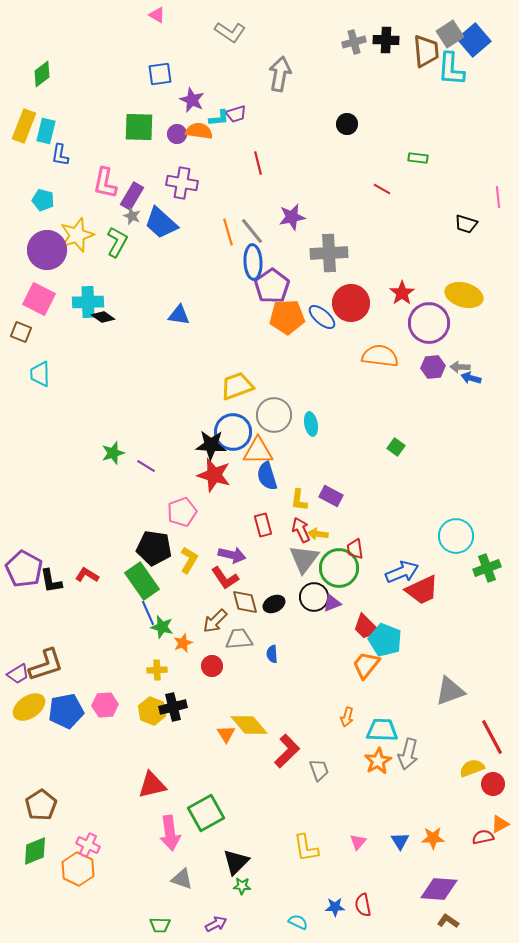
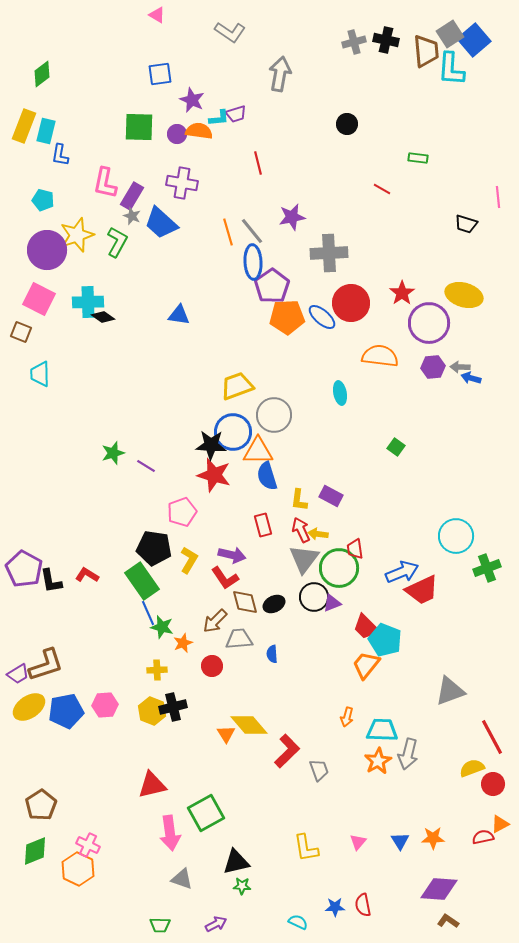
black cross at (386, 40): rotated 10 degrees clockwise
cyan ellipse at (311, 424): moved 29 px right, 31 px up
black triangle at (236, 862): rotated 32 degrees clockwise
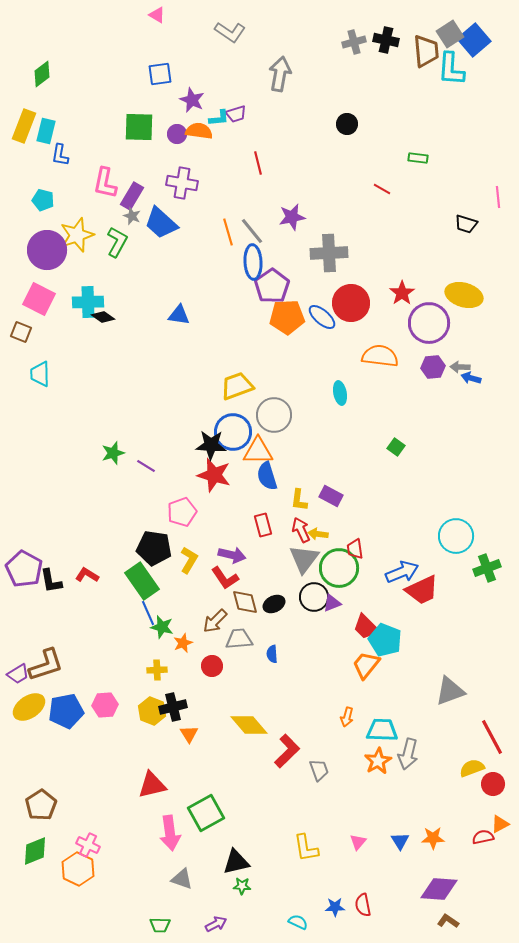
orange triangle at (226, 734): moved 37 px left
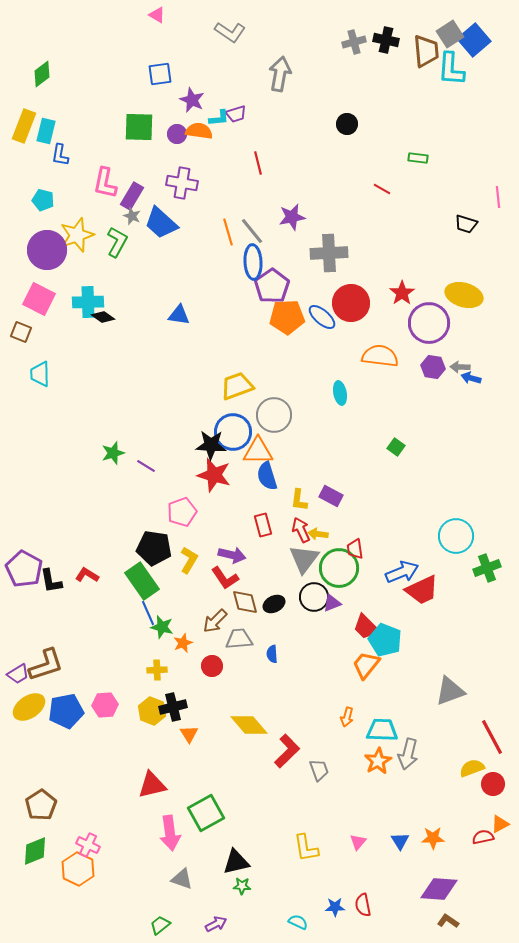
purple hexagon at (433, 367): rotated 15 degrees clockwise
green trapezoid at (160, 925): rotated 140 degrees clockwise
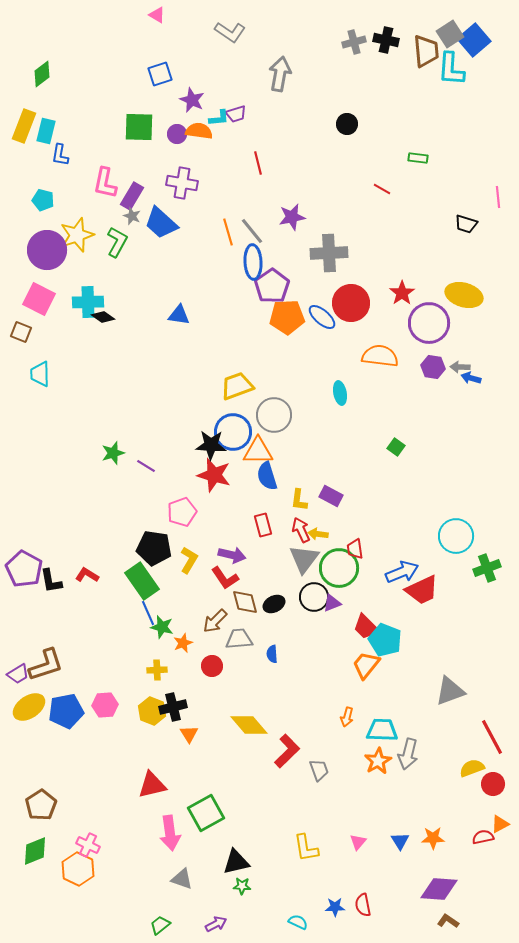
blue square at (160, 74): rotated 10 degrees counterclockwise
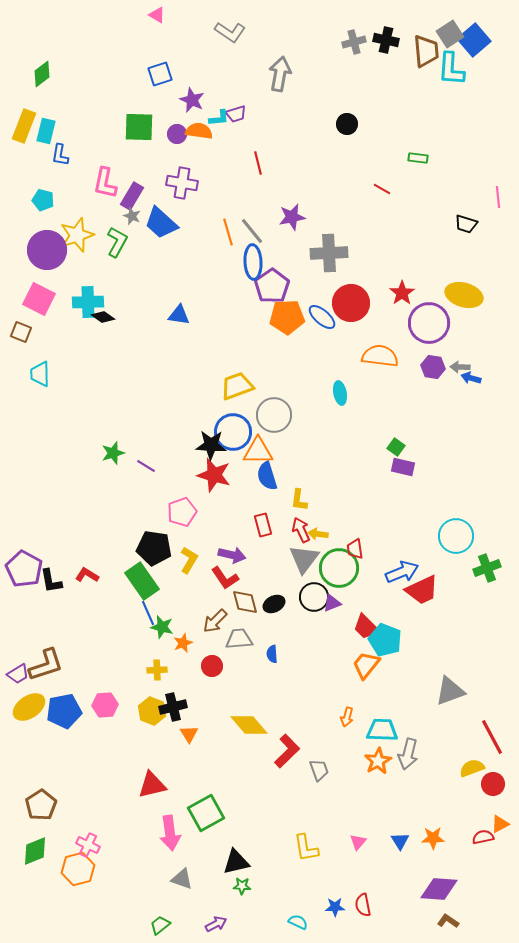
purple rectangle at (331, 496): moved 72 px right, 29 px up; rotated 15 degrees counterclockwise
blue pentagon at (66, 711): moved 2 px left
orange hexagon at (78, 869): rotated 20 degrees clockwise
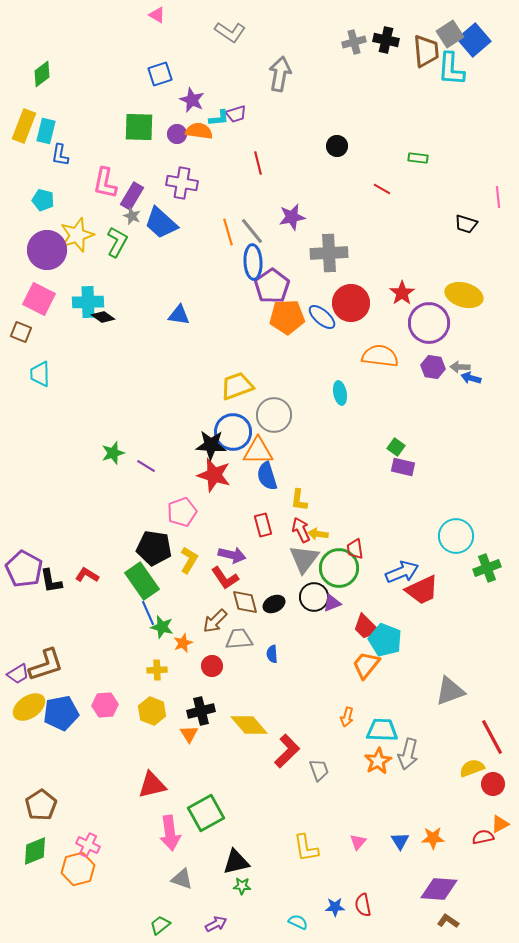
black circle at (347, 124): moved 10 px left, 22 px down
black cross at (173, 707): moved 28 px right, 4 px down
blue pentagon at (64, 711): moved 3 px left, 2 px down
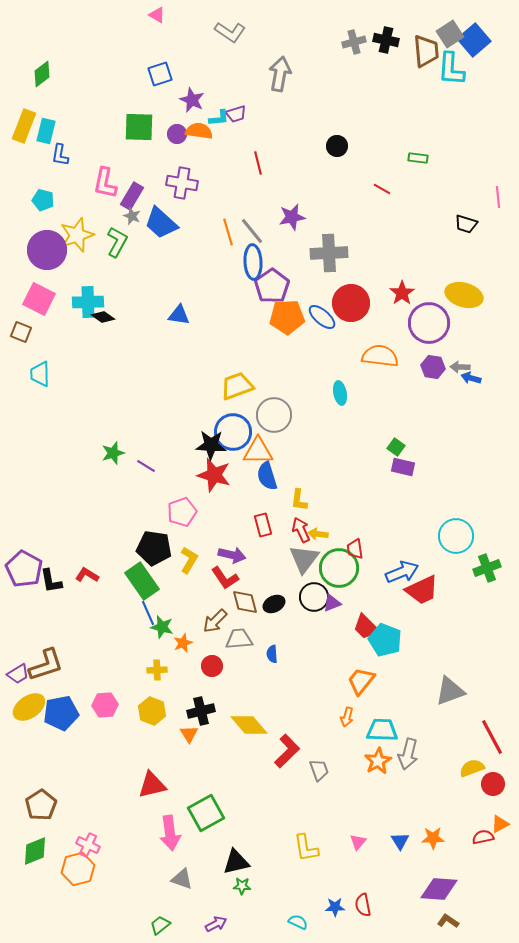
orange trapezoid at (366, 665): moved 5 px left, 16 px down
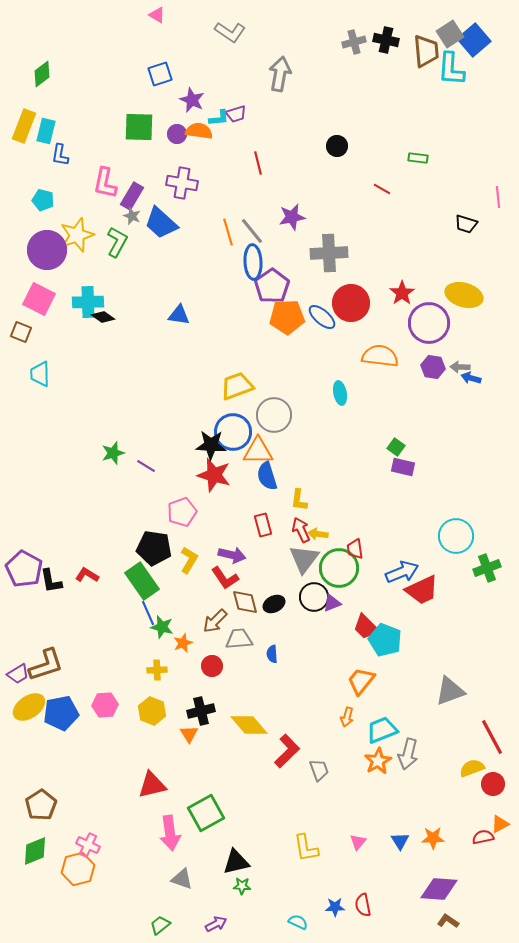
cyan trapezoid at (382, 730): rotated 24 degrees counterclockwise
